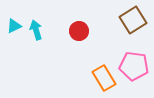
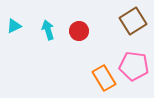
brown square: moved 1 px down
cyan arrow: moved 12 px right
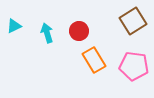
cyan arrow: moved 1 px left, 3 px down
orange rectangle: moved 10 px left, 18 px up
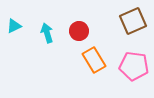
brown square: rotated 8 degrees clockwise
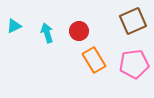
pink pentagon: moved 2 px up; rotated 16 degrees counterclockwise
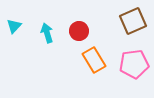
cyan triangle: rotated 21 degrees counterclockwise
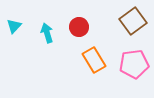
brown square: rotated 12 degrees counterclockwise
red circle: moved 4 px up
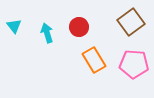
brown square: moved 2 px left, 1 px down
cyan triangle: rotated 21 degrees counterclockwise
pink pentagon: rotated 12 degrees clockwise
